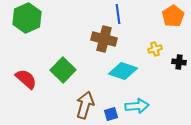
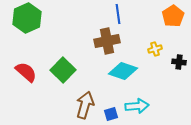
brown cross: moved 3 px right, 2 px down; rotated 25 degrees counterclockwise
red semicircle: moved 7 px up
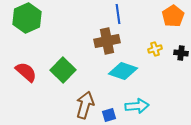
black cross: moved 2 px right, 9 px up
blue square: moved 2 px left, 1 px down
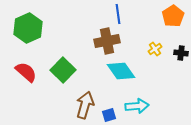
green hexagon: moved 1 px right, 10 px down
yellow cross: rotated 16 degrees counterclockwise
cyan diamond: moved 2 px left; rotated 36 degrees clockwise
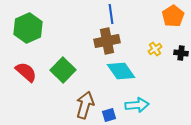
blue line: moved 7 px left
cyan arrow: moved 1 px up
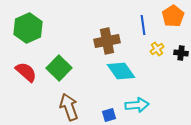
blue line: moved 32 px right, 11 px down
yellow cross: moved 2 px right
green square: moved 4 px left, 2 px up
brown arrow: moved 16 px left, 2 px down; rotated 36 degrees counterclockwise
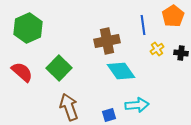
red semicircle: moved 4 px left
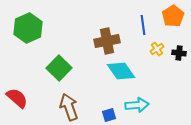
black cross: moved 2 px left
red semicircle: moved 5 px left, 26 px down
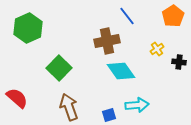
blue line: moved 16 px left, 9 px up; rotated 30 degrees counterclockwise
black cross: moved 9 px down
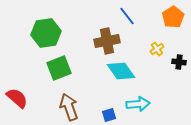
orange pentagon: moved 1 px down
green hexagon: moved 18 px right, 5 px down; rotated 16 degrees clockwise
green square: rotated 25 degrees clockwise
cyan arrow: moved 1 px right, 1 px up
